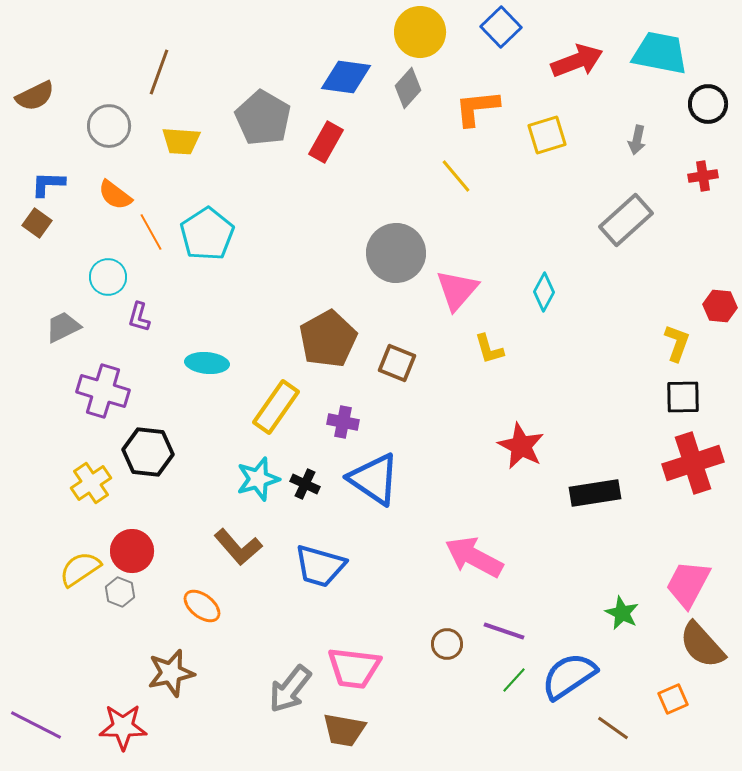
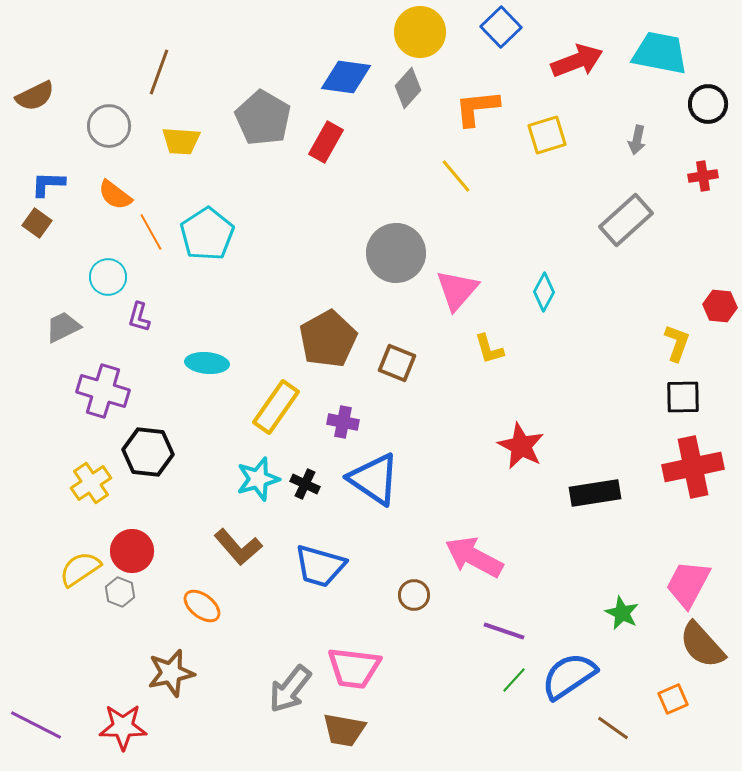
red cross at (693, 463): moved 4 px down; rotated 6 degrees clockwise
brown circle at (447, 644): moved 33 px left, 49 px up
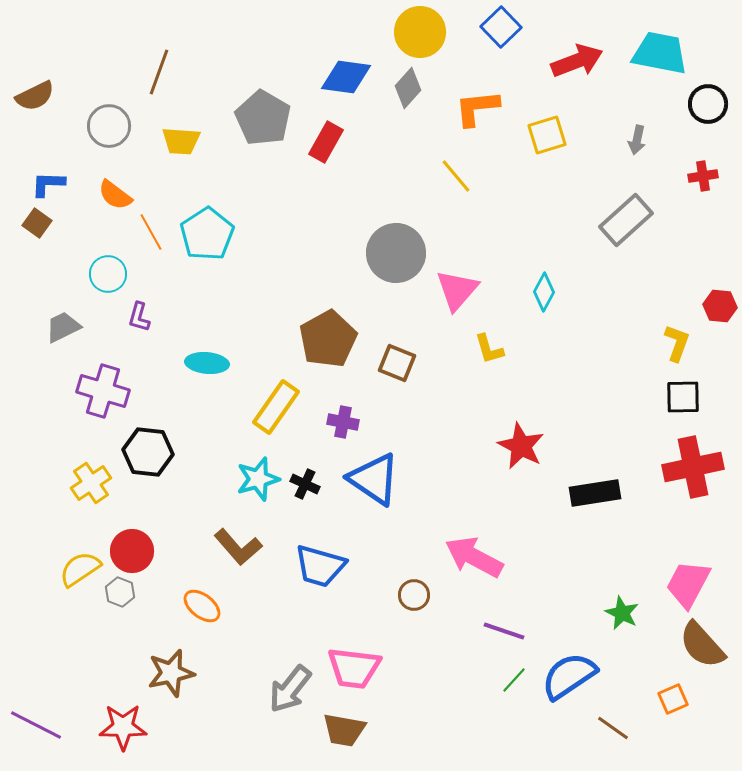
cyan circle at (108, 277): moved 3 px up
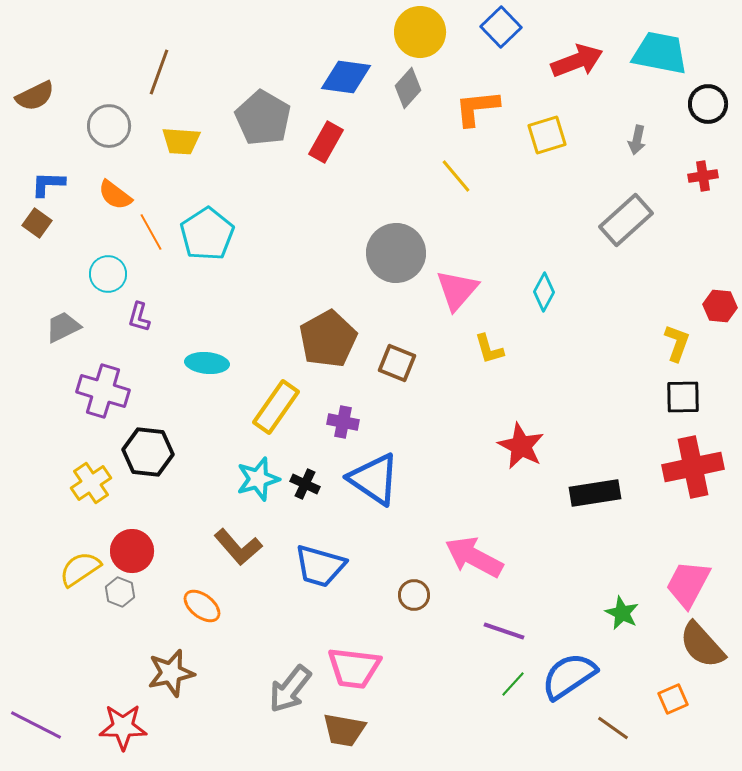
green line at (514, 680): moved 1 px left, 4 px down
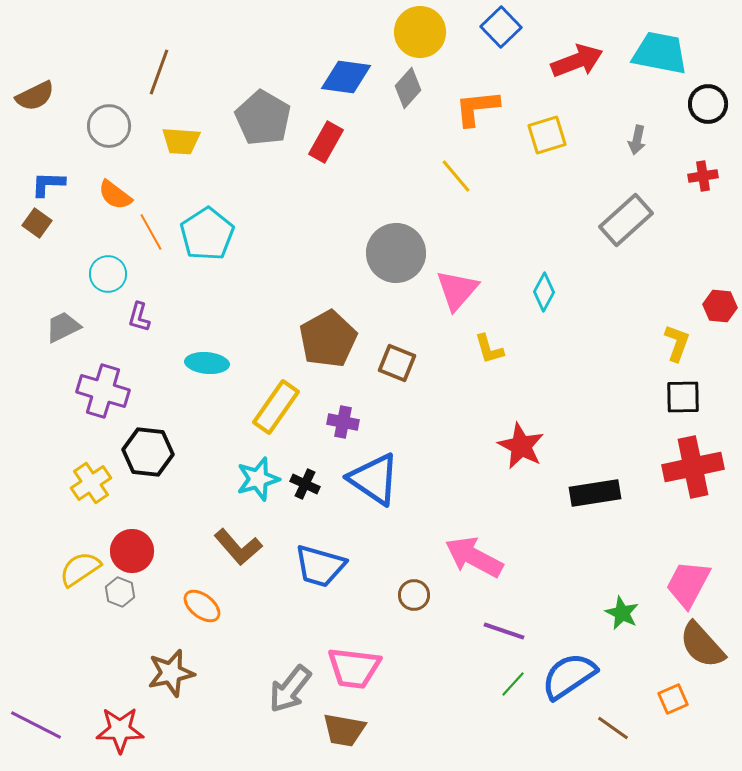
red star at (123, 727): moved 3 px left, 3 px down
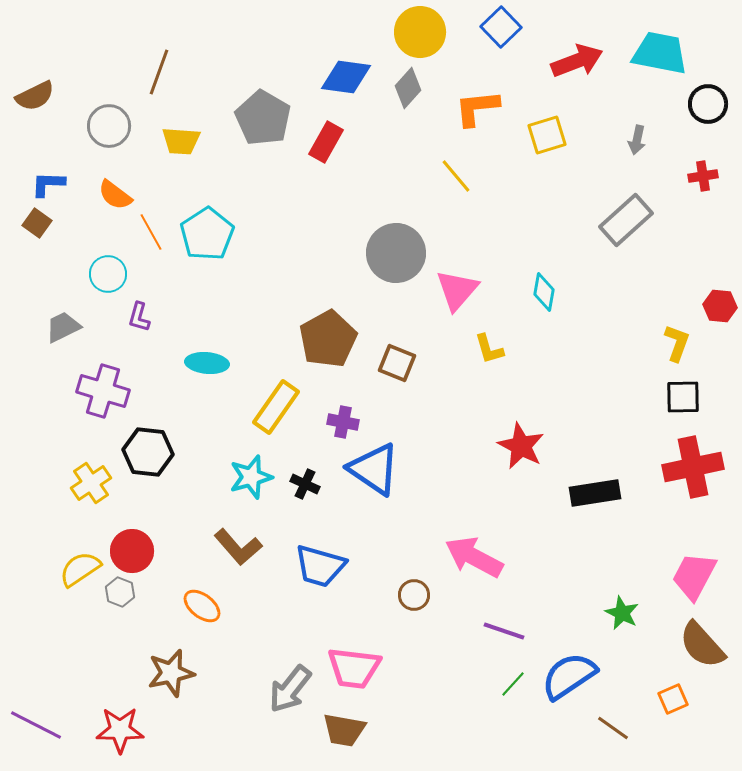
cyan diamond at (544, 292): rotated 18 degrees counterclockwise
cyan star at (258, 479): moved 7 px left, 2 px up
blue triangle at (374, 479): moved 10 px up
pink trapezoid at (688, 584): moved 6 px right, 8 px up
